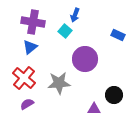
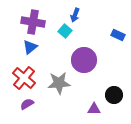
purple circle: moved 1 px left, 1 px down
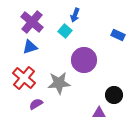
purple cross: moved 1 px left; rotated 30 degrees clockwise
blue triangle: rotated 21 degrees clockwise
purple semicircle: moved 9 px right
purple triangle: moved 5 px right, 4 px down
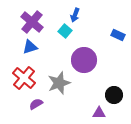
gray star: rotated 15 degrees counterclockwise
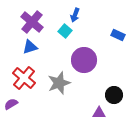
purple semicircle: moved 25 px left
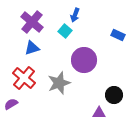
blue triangle: moved 2 px right, 1 px down
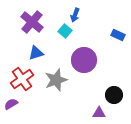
blue triangle: moved 4 px right, 5 px down
red cross: moved 2 px left, 1 px down; rotated 15 degrees clockwise
gray star: moved 3 px left, 3 px up
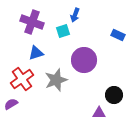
purple cross: rotated 20 degrees counterclockwise
cyan square: moved 2 px left; rotated 32 degrees clockwise
